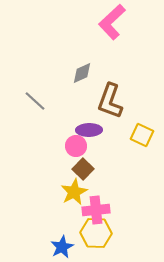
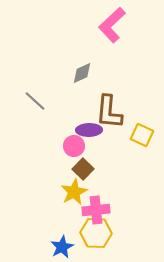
pink L-shape: moved 3 px down
brown L-shape: moved 1 px left, 11 px down; rotated 15 degrees counterclockwise
pink circle: moved 2 px left
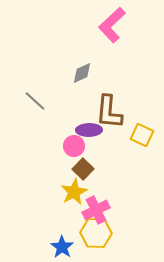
pink cross: rotated 20 degrees counterclockwise
blue star: rotated 10 degrees counterclockwise
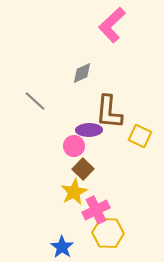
yellow square: moved 2 px left, 1 px down
yellow hexagon: moved 12 px right
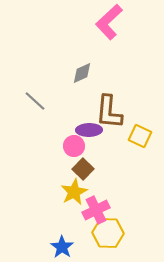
pink L-shape: moved 3 px left, 3 px up
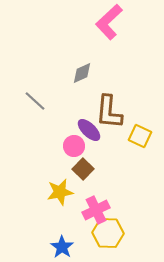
purple ellipse: rotated 45 degrees clockwise
yellow star: moved 14 px left; rotated 16 degrees clockwise
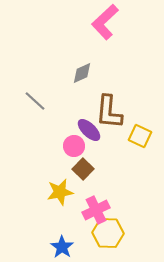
pink L-shape: moved 4 px left
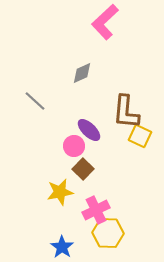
brown L-shape: moved 17 px right
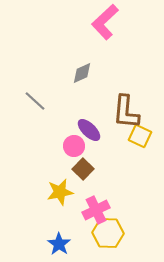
blue star: moved 3 px left, 3 px up
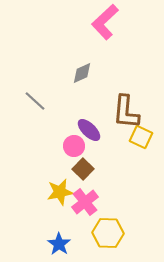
yellow square: moved 1 px right, 1 px down
pink cross: moved 11 px left, 8 px up; rotated 12 degrees counterclockwise
